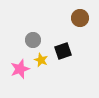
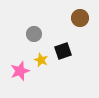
gray circle: moved 1 px right, 6 px up
pink star: moved 2 px down
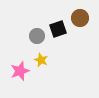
gray circle: moved 3 px right, 2 px down
black square: moved 5 px left, 22 px up
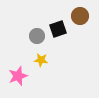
brown circle: moved 2 px up
yellow star: rotated 16 degrees counterclockwise
pink star: moved 2 px left, 5 px down
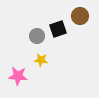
pink star: rotated 24 degrees clockwise
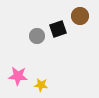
yellow star: moved 25 px down
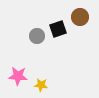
brown circle: moved 1 px down
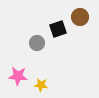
gray circle: moved 7 px down
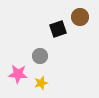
gray circle: moved 3 px right, 13 px down
pink star: moved 2 px up
yellow star: moved 2 px up; rotated 24 degrees counterclockwise
